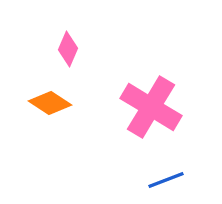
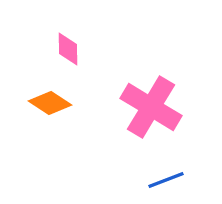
pink diamond: rotated 24 degrees counterclockwise
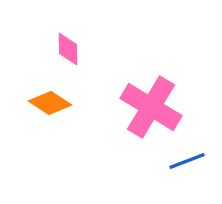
blue line: moved 21 px right, 19 px up
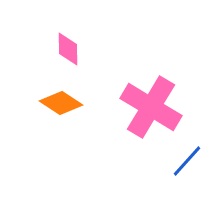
orange diamond: moved 11 px right
blue line: rotated 27 degrees counterclockwise
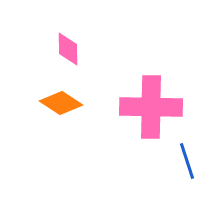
pink cross: rotated 30 degrees counterclockwise
blue line: rotated 60 degrees counterclockwise
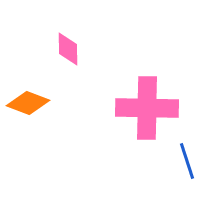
orange diamond: moved 33 px left; rotated 12 degrees counterclockwise
pink cross: moved 4 px left, 1 px down
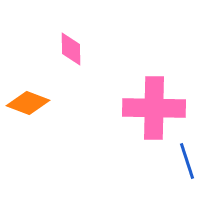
pink diamond: moved 3 px right
pink cross: moved 7 px right
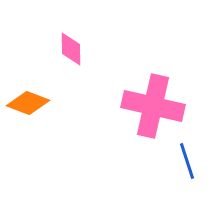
pink cross: moved 1 px left, 2 px up; rotated 12 degrees clockwise
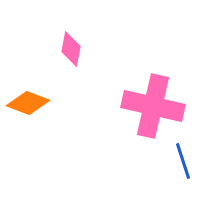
pink diamond: rotated 12 degrees clockwise
blue line: moved 4 px left
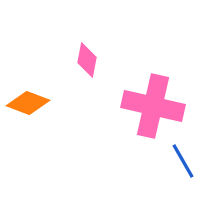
pink diamond: moved 16 px right, 11 px down
blue line: rotated 12 degrees counterclockwise
